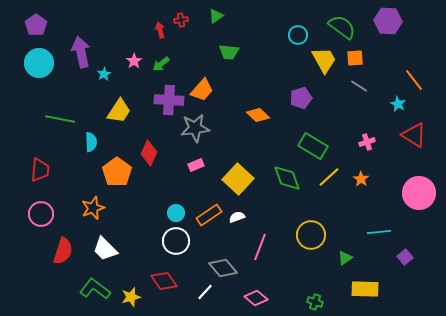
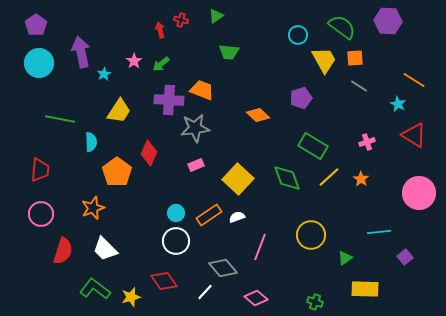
red cross at (181, 20): rotated 24 degrees clockwise
orange line at (414, 80): rotated 20 degrees counterclockwise
orange trapezoid at (202, 90): rotated 110 degrees counterclockwise
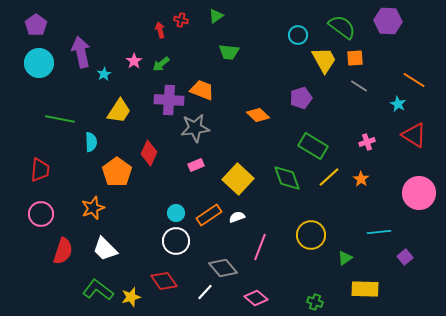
green L-shape at (95, 289): moved 3 px right, 1 px down
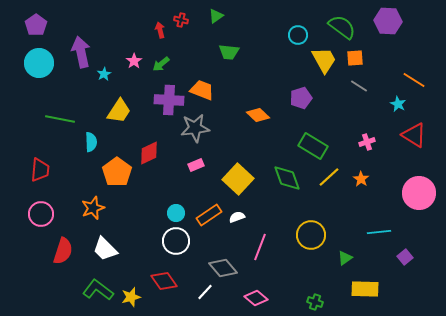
red diamond at (149, 153): rotated 40 degrees clockwise
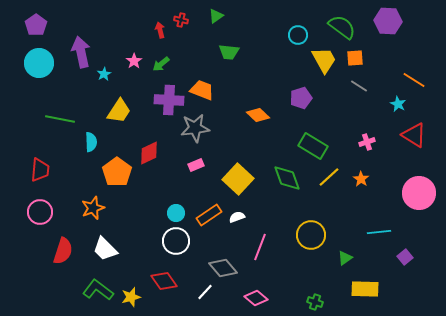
pink circle at (41, 214): moved 1 px left, 2 px up
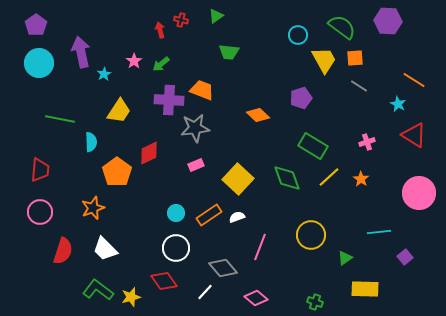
white circle at (176, 241): moved 7 px down
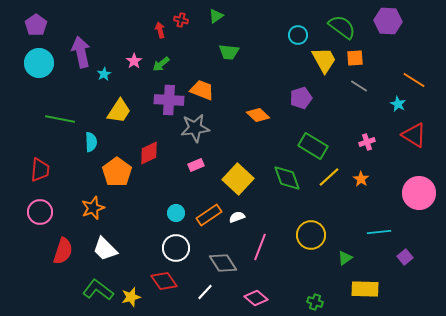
gray diamond at (223, 268): moved 5 px up; rotated 8 degrees clockwise
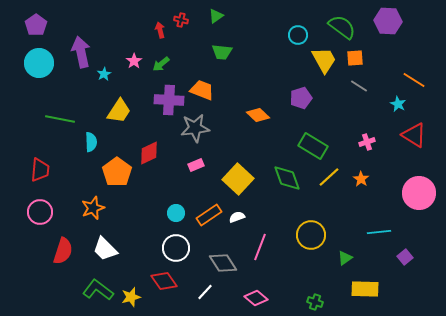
green trapezoid at (229, 52): moved 7 px left
